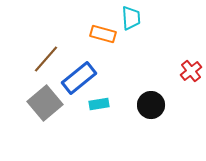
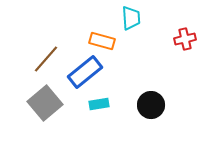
orange rectangle: moved 1 px left, 7 px down
red cross: moved 6 px left, 32 px up; rotated 25 degrees clockwise
blue rectangle: moved 6 px right, 6 px up
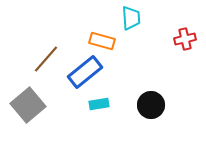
gray square: moved 17 px left, 2 px down
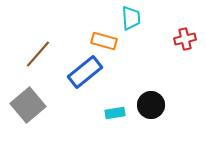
orange rectangle: moved 2 px right
brown line: moved 8 px left, 5 px up
cyan rectangle: moved 16 px right, 9 px down
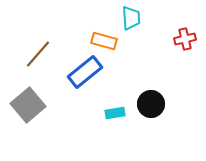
black circle: moved 1 px up
